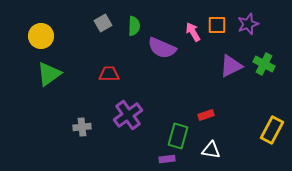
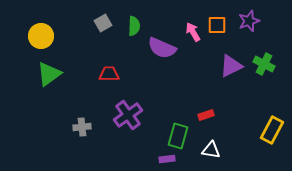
purple star: moved 1 px right, 3 px up
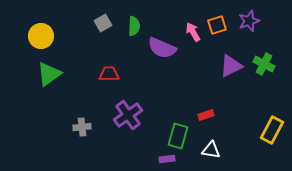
orange square: rotated 18 degrees counterclockwise
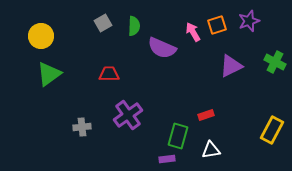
green cross: moved 11 px right, 2 px up
white triangle: rotated 18 degrees counterclockwise
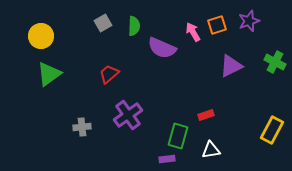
red trapezoid: rotated 40 degrees counterclockwise
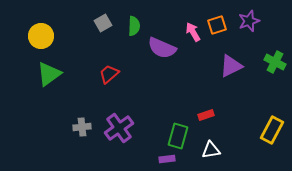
purple cross: moved 9 px left, 13 px down
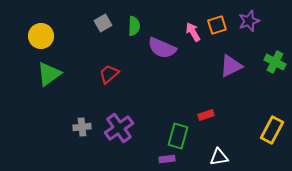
white triangle: moved 8 px right, 7 px down
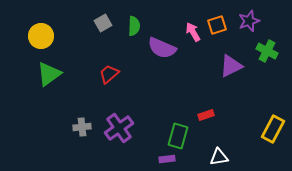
green cross: moved 8 px left, 11 px up
yellow rectangle: moved 1 px right, 1 px up
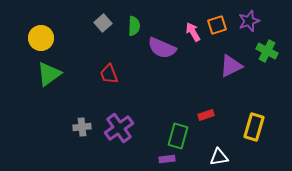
gray square: rotated 12 degrees counterclockwise
yellow circle: moved 2 px down
red trapezoid: rotated 70 degrees counterclockwise
yellow rectangle: moved 19 px left, 2 px up; rotated 12 degrees counterclockwise
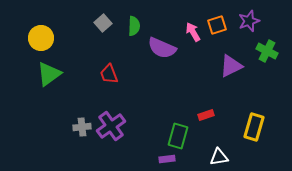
purple cross: moved 8 px left, 2 px up
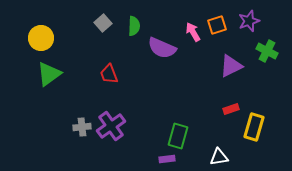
red rectangle: moved 25 px right, 6 px up
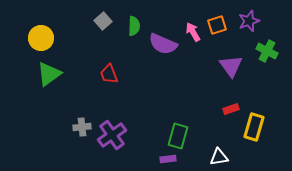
gray square: moved 2 px up
purple semicircle: moved 1 px right, 4 px up
purple triangle: rotated 40 degrees counterclockwise
purple cross: moved 1 px right, 9 px down
purple rectangle: moved 1 px right
